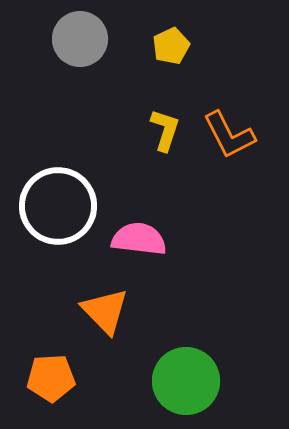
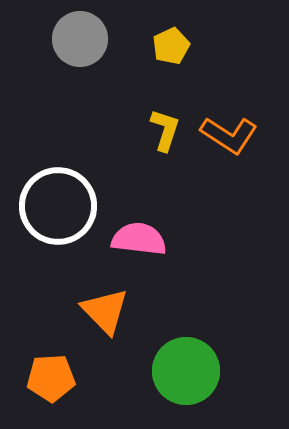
orange L-shape: rotated 30 degrees counterclockwise
green circle: moved 10 px up
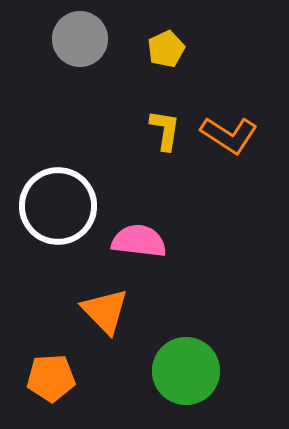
yellow pentagon: moved 5 px left, 3 px down
yellow L-shape: rotated 9 degrees counterclockwise
pink semicircle: moved 2 px down
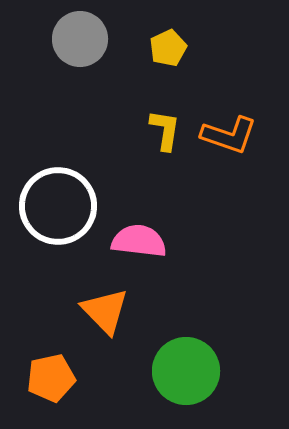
yellow pentagon: moved 2 px right, 1 px up
orange L-shape: rotated 14 degrees counterclockwise
orange pentagon: rotated 9 degrees counterclockwise
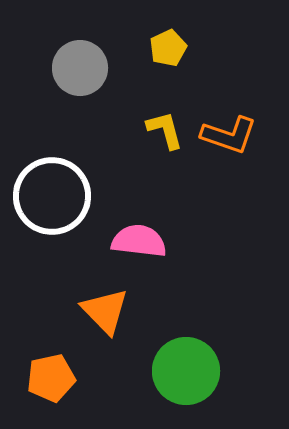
gray circle: moved 29 px down
yellow L-shape: rotated 24 degrees counterclockwise
white circle: moved 6 px left, 10 px up
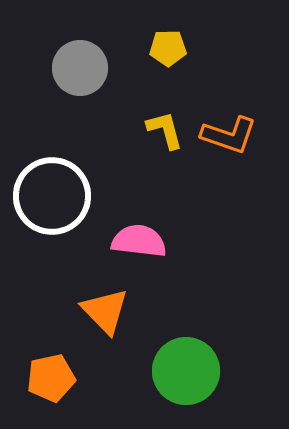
yellow pentagon: rotated 24 degrees clockwise
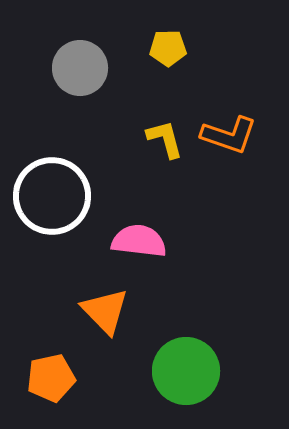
yellow L-shape: moved 9 px down
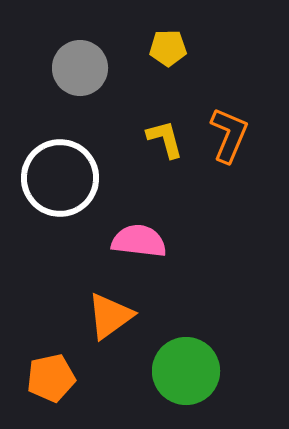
orange L-shape: rotated 86 degrees counterclockwise
white circle: moved 8 px right, 18 px up
orange triangle: moved 5 px right, 5 px down; rotated 38 degrees clockwise
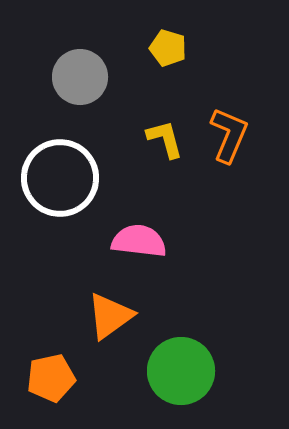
yellow pentagon: rotated 18 degrees clockwise
gray circle: moved 9 px down
green circle: moved 5 px left
